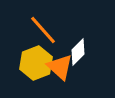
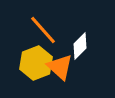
white diamond: moved 2 px right, 6 px up
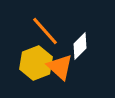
orange line: moved 2 px right, 1 px down
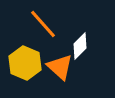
orange line: moved 2 px left, 7 px up
yellow hexagon: moved 11 px left; rotated 16 degrees counterclockwise
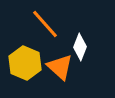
orange line: moved 2 px right
white diamond: moved 1 px down; rotated 24 degrees counterclockwise
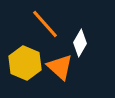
white diamond: moved 4 px up; rotated 8 degrees clockwise
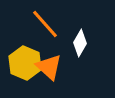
orange triangle: moved 11 px left
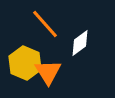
white diamond: rotated 24 degrees clockwise
orange triangle: moved 1 px left, 5 px down; rotated 16 degrees clockwise
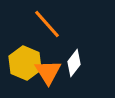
orange line: moved 2 px right
white diamond: moved 6 px left, 20 px down; rotated 16 degrees counterclockwise
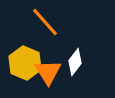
orange line: moved 2 px left, 2 px up
white diamond: moved 1 px right, 1 px up
